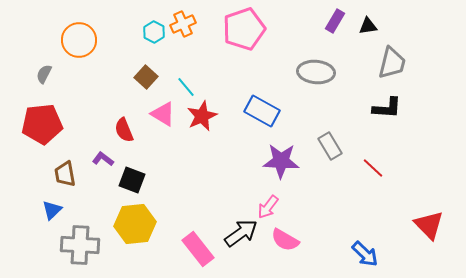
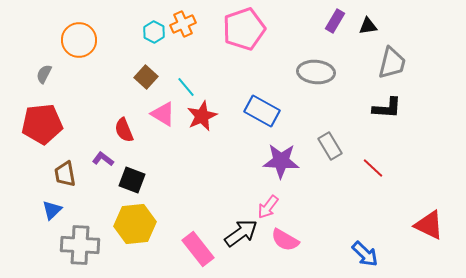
red triangle: rotated 20 degrees counterclockwise
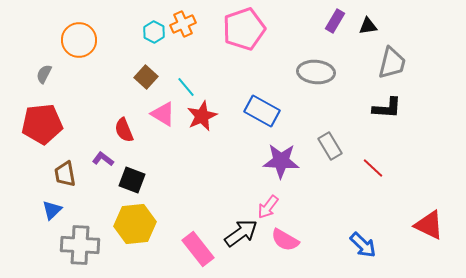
blue arrow: moved 2 px left, 9 px up
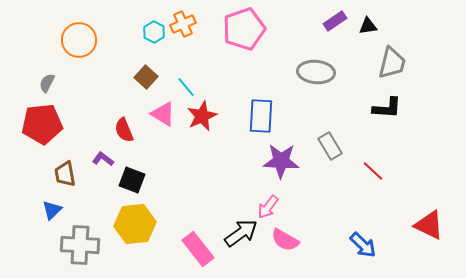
purple rectangle: rotated 25 degrees clockwise
gray semicircle: moved 3 px right, 9 px down
blue rectangle: moved 1 px left, 5 px down; rotated 64 degrees clockwise
red line: moved 3 px down
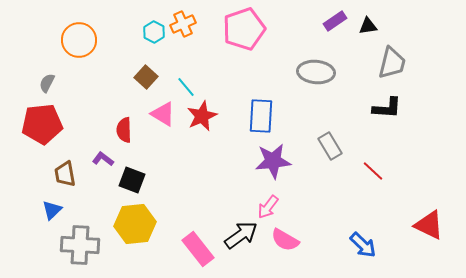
red semicircle: rotated 20 degrees clockwise
purple star: moved 8 px left; rotated 9 degrees counterclockwise
black arrow: moved 2 px down
